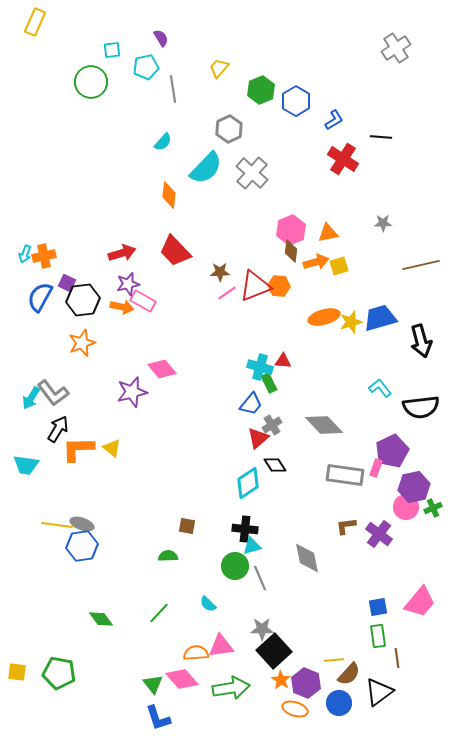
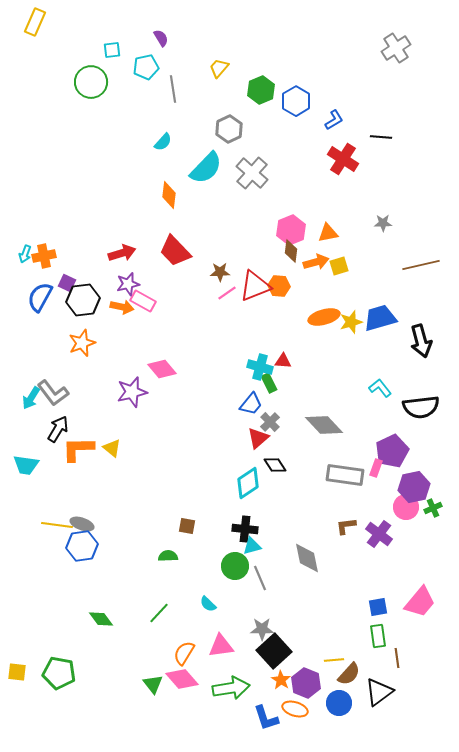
gray cross at (272, 425): moved 2 px left, 3 px up; rotated 12 degrees counterclockwise
orange semicircle at (196, 653): moved 12 px left; rotated 55 degrees counterclockwise
blue L-shape at (158, 718): moved 108 px right
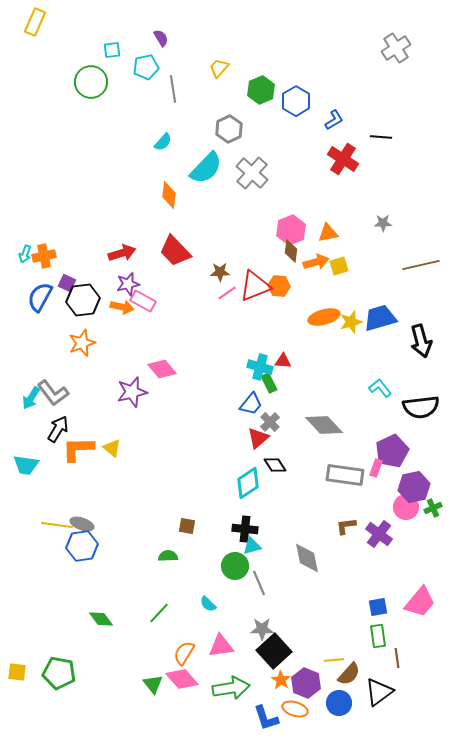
gray line at (260, 578): moved 1 px left, 5 px down
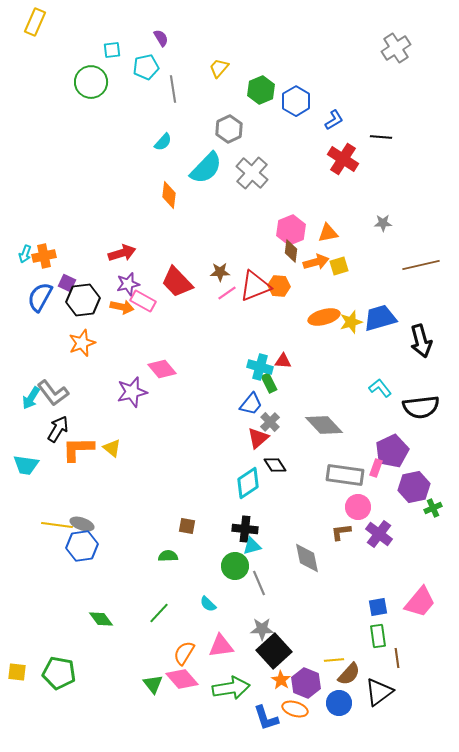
red trapezoid at (175, 251): moved 2 px right, 31 px down
pink circle at (406, 507): moved 48 px left
brown L-shape at (346, 526): moved 5 px left, 6 px down
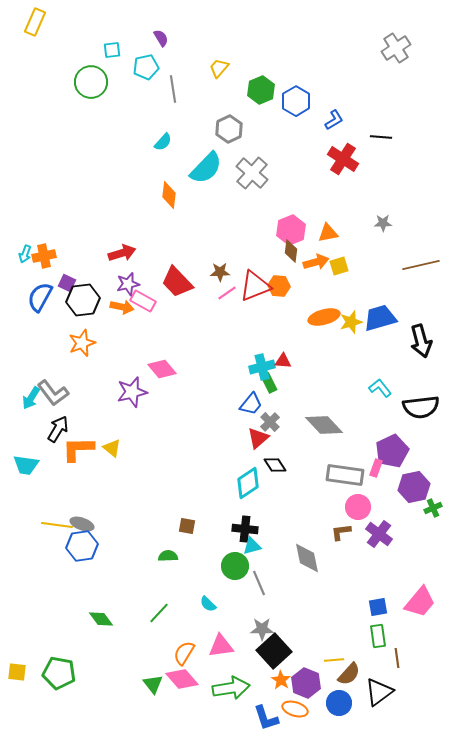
cyan cross at (260, 367): moved 2 px right; rotated 30 degrees counterclockwise
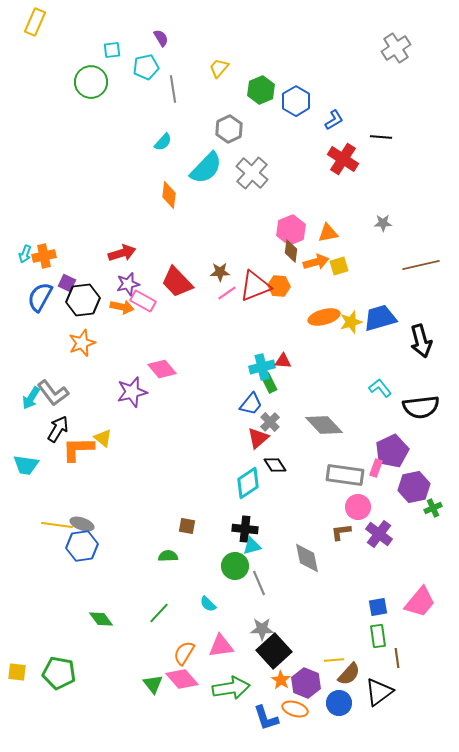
yellow triangle at (112, 448): moved 9 px left, 10 px up
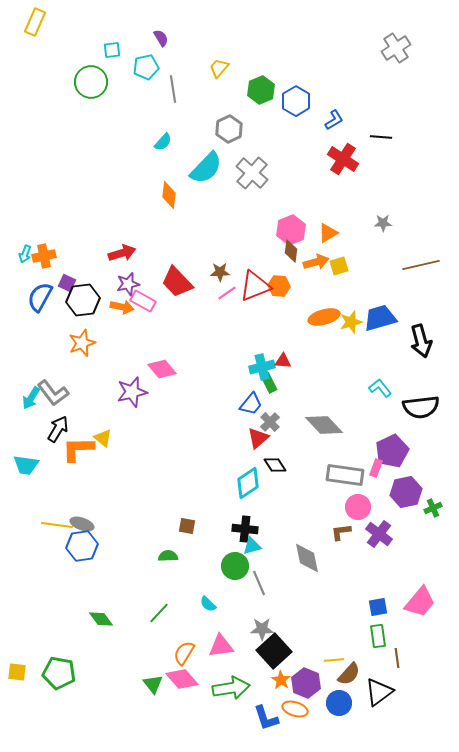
orange triangle at (328, 233): rotated 20 degrees counterclockwise
purple hexagon at (414, 487): moved 8 px left, 5 px down
